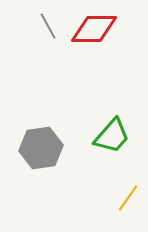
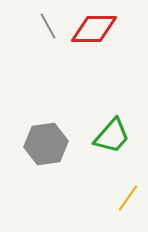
gray hexagon: moved 5 px right, 4 px up
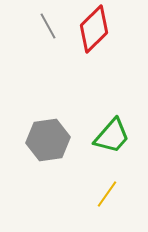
red diamond: rotated 45 degrees counterclockwise
gray hexagon: moved 2 px right, 4 px up
yellow line: moved 21 px left, 4 px up
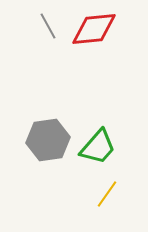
red diamond: rotated 39 degrees clockwise
green trapezoid: moved 14 px left, 11 px down
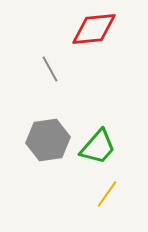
gray line: moved 2 px right, 43 px down
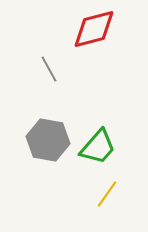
red diamond: rotated 9 degrees counterclockwise
gray line: moved 1 px left
gray hexagon: rotated 18 degrees clockwise
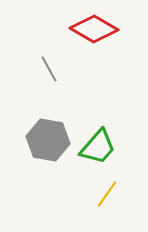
red diamond: rotated 45 degrees clockwise
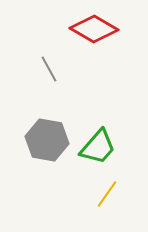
gray hexagon: moved 1 px left
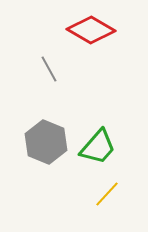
red diamond: moved 3 px left, 1 px down
gray hexagon: moved 1 px left, 2 px down; rotated 12 degrees clockwise
yellow line: rotated 8 degrees clockwise
